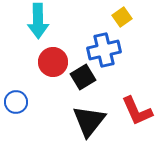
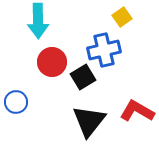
red circle: moved 1 px left
red L-shape: rotated 144 degrees clockwise
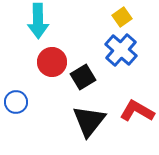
blue cross: moved 17 px right; rotated 36 degrees counterclockwise
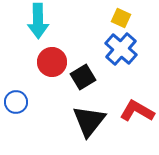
yellow square: moved 1 px left, 1 px down; rotated 30 degrees counterclockwise
blue cross: moved 1 px up
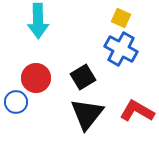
blue cross: rotated 12 degrees counterclockwise
red circle: moved 16 px left, 16 px down
black triangle: moved 2 px left, 7 px up
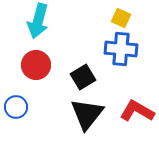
cyan arrow: rotated 16 degrees clockwise
blue cross: rotated 24 degrees counterclockwise
red circle: moved 13 px up
blue circle: moved 5 px down
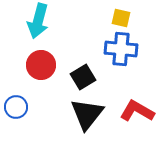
yellow square: rotated 12 degrees counterclockwise
red circle: moved 5 px right
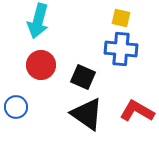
black square: rotated 35 degrees counterclockwise
black triangle: rotated 33 degrees counterclockwise
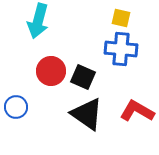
red circle: moved 10 px right, 6 px down
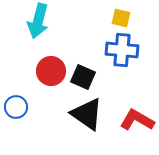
blue cross: moved 1 px right, 1 px down
red L-shape: moved 9 px down
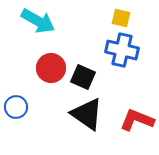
cyan arrow: rotated 76 degrees counterclockwise
blue cross: rotated 8 degrees clockwise
red circle: moved 3 px up
red L-shape: rotated 8 degrees counterclockwise
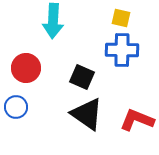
cyan arrow: moved 15 px right; rotated 64 degrees clockwise
blue cross: rotated 12 degrees counterclockwise
red circle: moved 25 px left
black square: moved 1 px left
